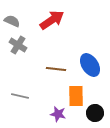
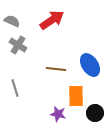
gray line: moved 5 px left, 8 px up; rotated 60 degrees clockwise
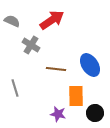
gray cross: moved 13 px right
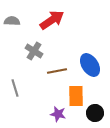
gray semicircle: rotated 21 degrees counterclockwise
gray cross: moved 3 px right, 6 px down
brown line: moved 1 px right, 2 px down; rotated 18 degrees counterclockwise
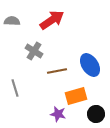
orange rectangle: rotated 75 degrees clockwise
black circle: moved 1 px right, 1 px down
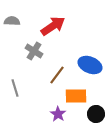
red arrow: moved 1 px right, 6 px down
blue ellipse: rotated 35 degrees counterclockwise
brown line: moved 4 px down; rotated 42 degrees counterclockwise
orange rectangle: rotated 15 degrees clockwise
purple star: rotated 21 degrees clockwise
